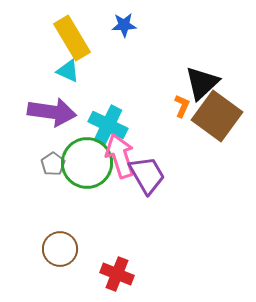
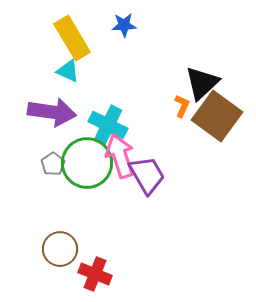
red cross: moved 22 px left
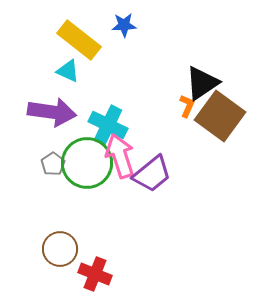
yellow rectangle: moved 7 px right, 2 px down; rotated 21 degrees counterclockwise
black triangle: rotated 9 degrees clockwise
orange L-shape: moved 5 px right
brown square: moved 3 px right
purple trapezoid: moved 5 px right, 1 px up; rotated 81 degrees clockwise
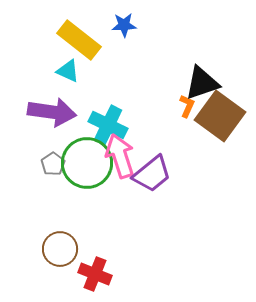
black triangle: rotated 15 degrees clockwise
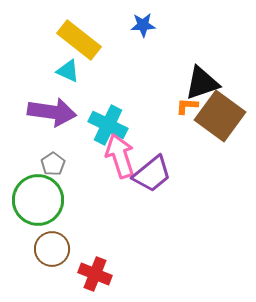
blue star: moved 19 px right
orange L-shape: rotated 110 degrees counterclockwise
green circle: moved 49 px left, 37 px down
brown circle: moved 8 px left
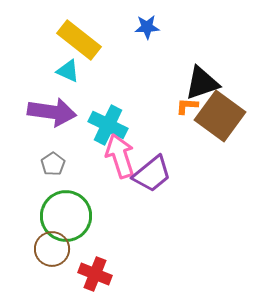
blue star: moved 4 px right, 2 px down
green circle: moved 28 px right, 16 px down
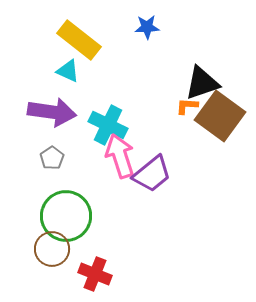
gray pentagon: moved 1 px left, 6 px up
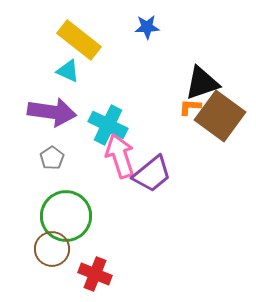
orange L-shape: moved 3 px right, 1 px down
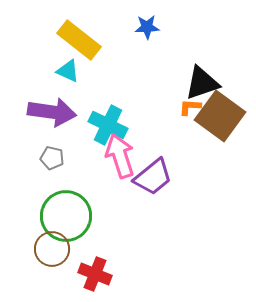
gray pentagon: rotated 25 degrees counterclockwise
purple trapezoid: moved 1 px right, 3 px down
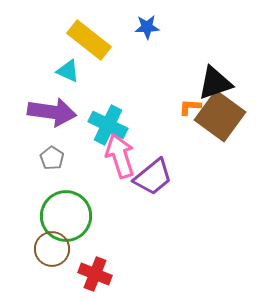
yellow rectangle: moved 10 px right
black triangle: moved 13 px right
gray pentagon: rotated 20 degrees clockwise
